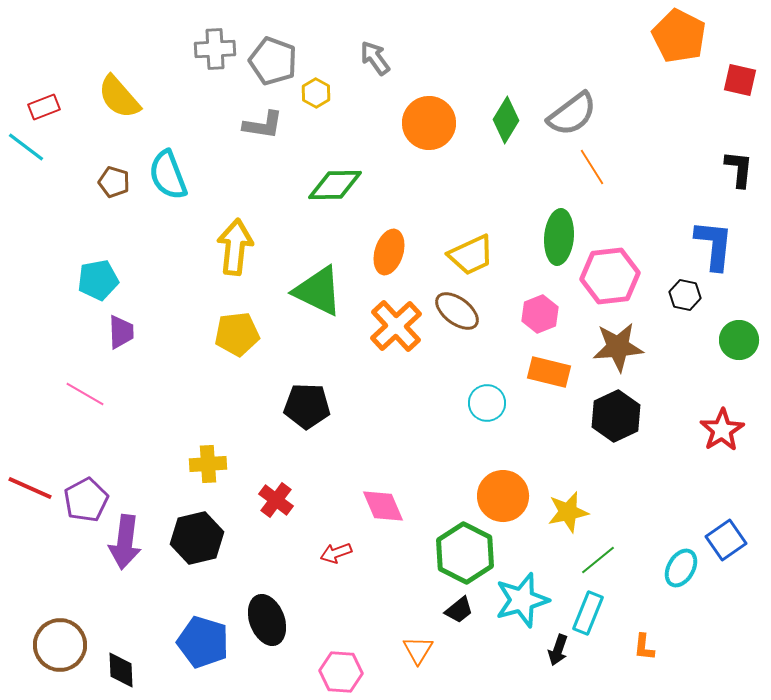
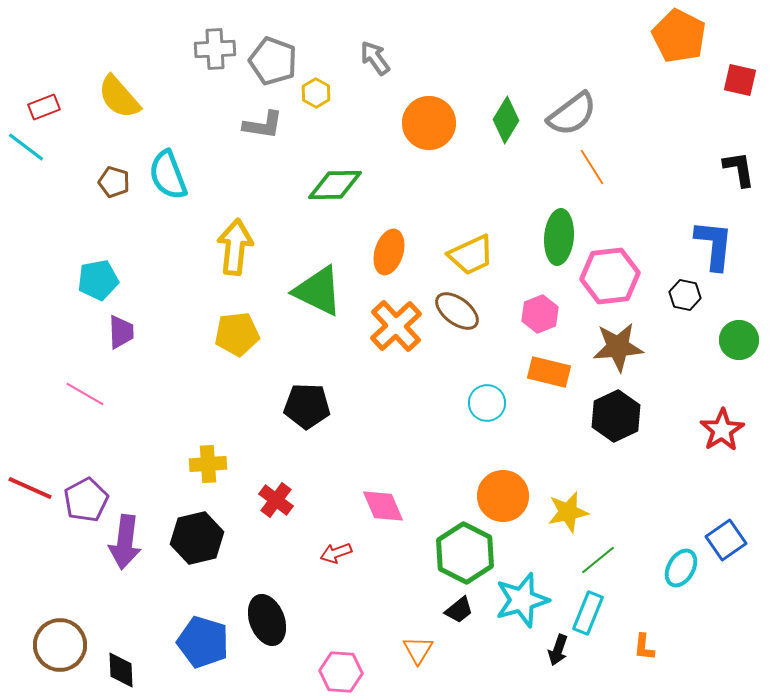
black L-shape at (739, 169): rotated 15 degrees counterclockwise
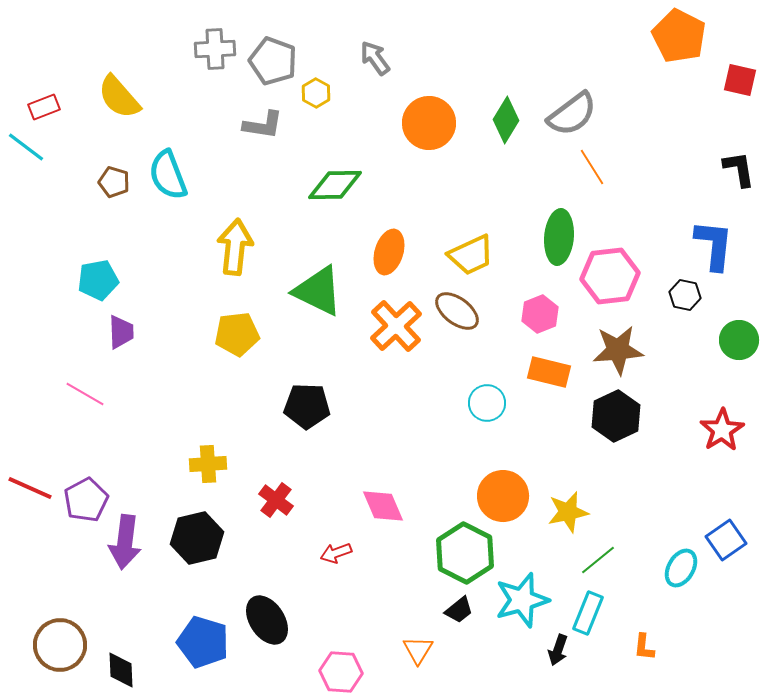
brown star at (618, 347): moved 3 px down
black ellipse at (267, 620): rotated 12 degrees counterclockwise
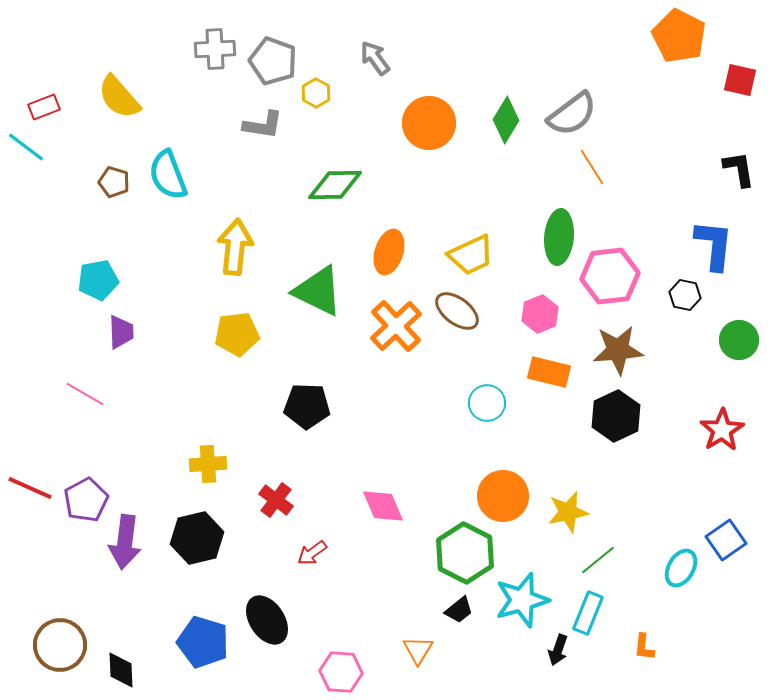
red arrow at (336, 553): moved 24 px left; rotated 16 degrees counterclockwise
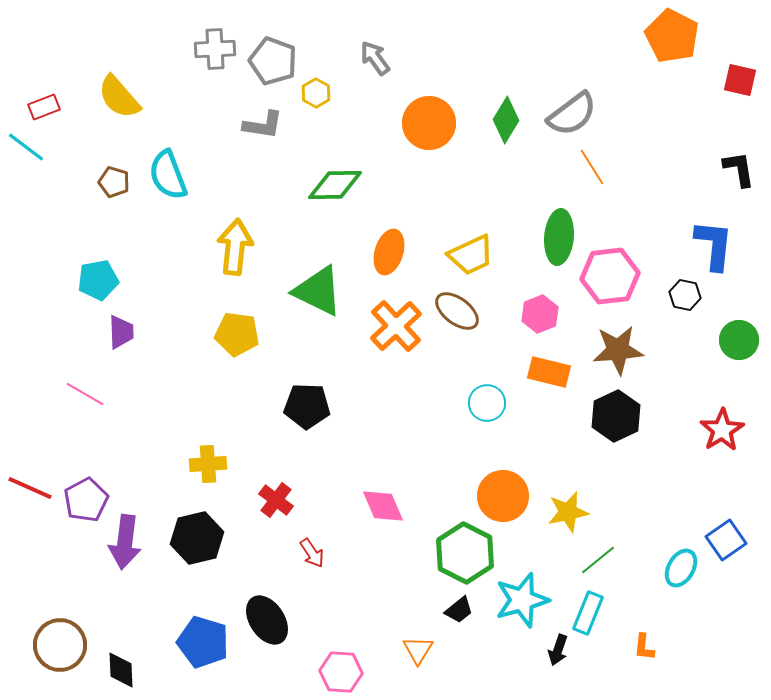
orange pentagon at (679, 36): moved 7 px left
yellow pentagon at (237, 334): rotated 15 degrees clockwise
red arrow at (312, 553): rotated 88 degrees counterclockwise
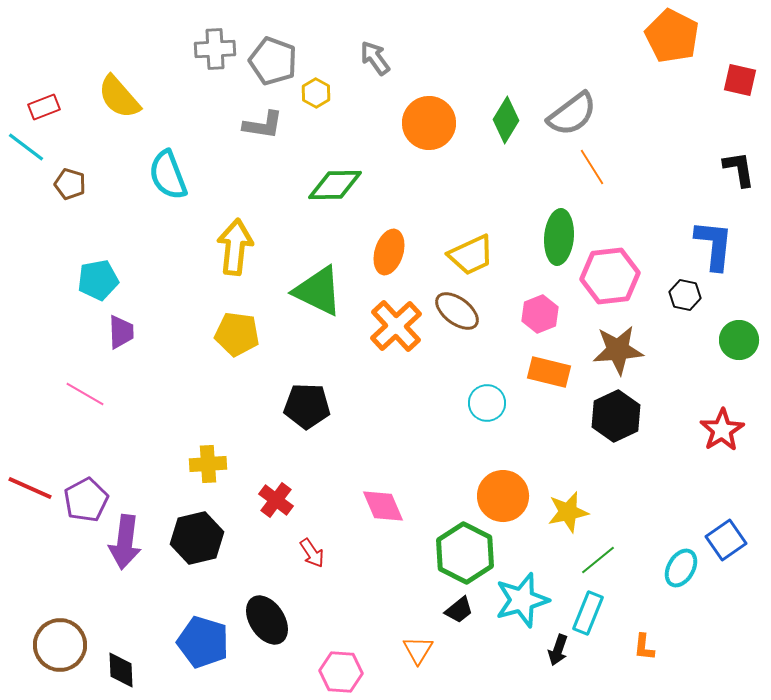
brown pentagon at (114, 182): moved 44 px left, 2 px down
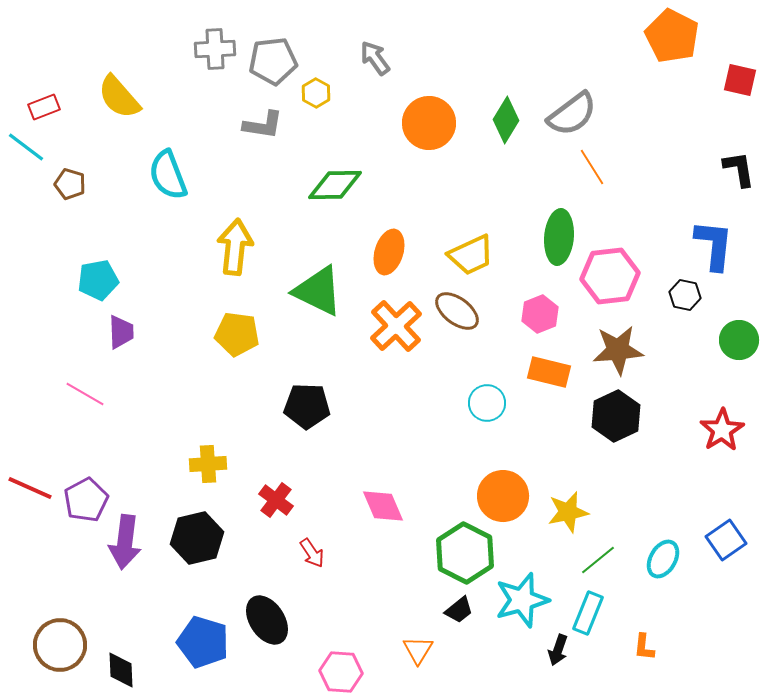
gray pentagon at (273, 61): rotated 27 degrees counterclockwise
cyan ellipse at (681, 568): moved 18 px left, 9 px up
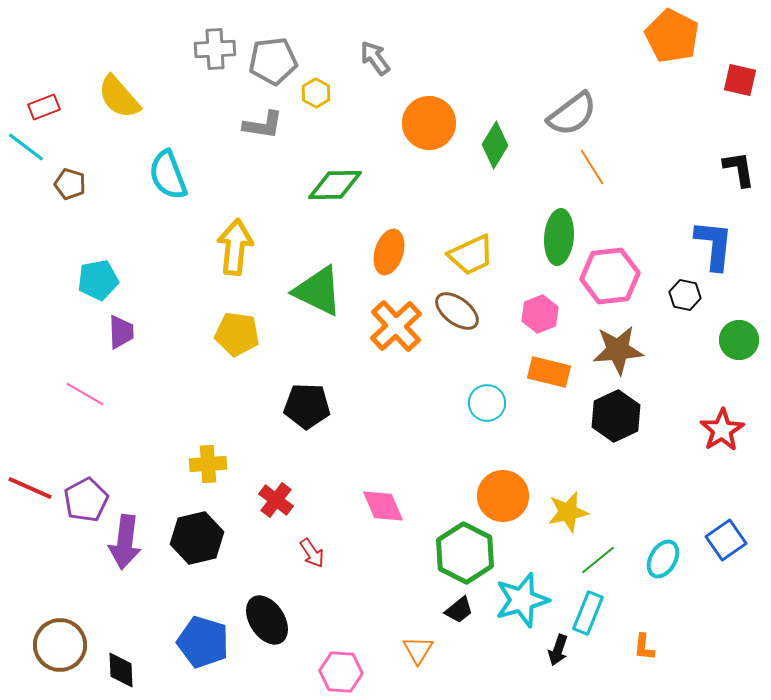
green diamond at (506, 120): moved 11 px left, 25 px down
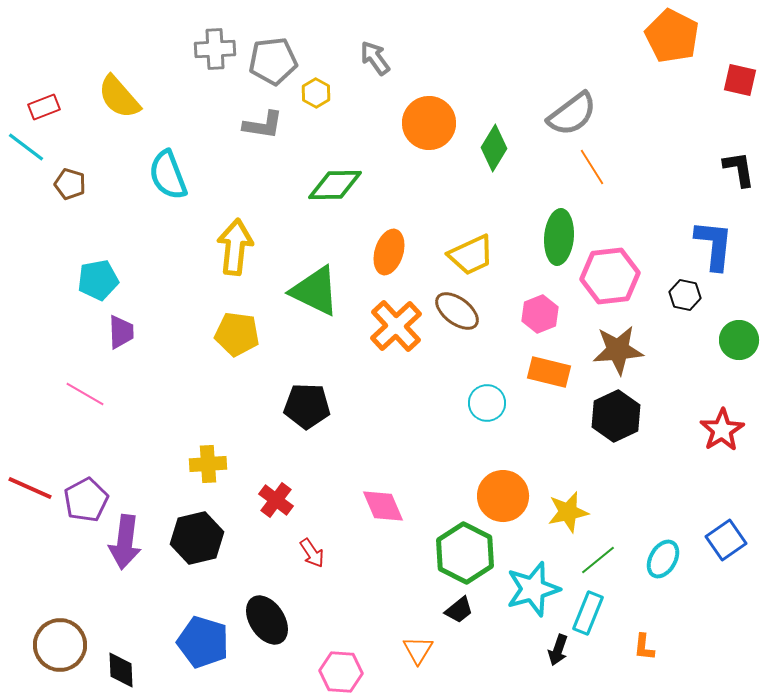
green diamond at (495, 145): moved 1 px left, 3 px down
green triangle at (318, 291): moved 3 px left
cyan star at (522, 600): moved 11 px right, 11 px up
